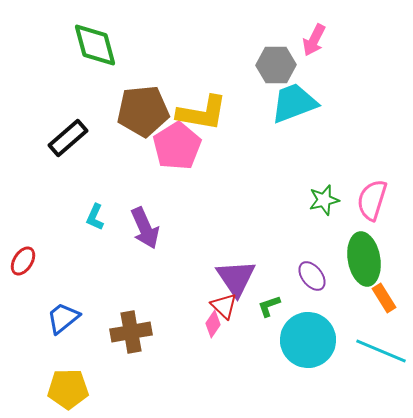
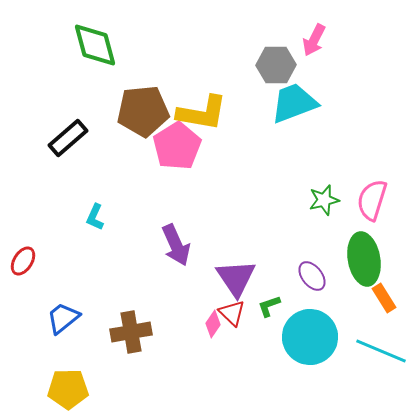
purple arrow: moved 31 px right, 17 px down
red triangle: moved 8 px right, 7 px down
cyan circle: moved 2 px right, 3 px up
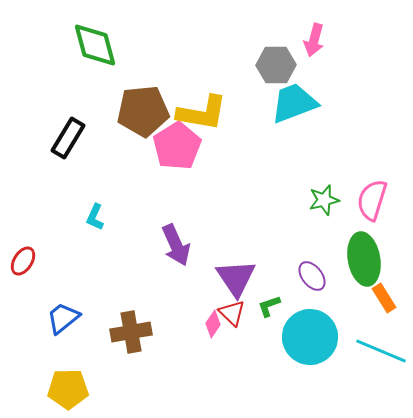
pink arrow: rotated 12 degrees counterclockwise
black rectangle: rotated 18 degrees counterclockwise
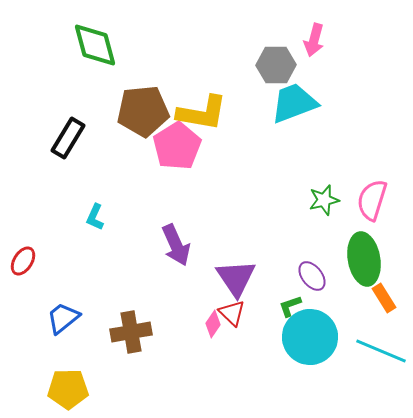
green L-shape: moved 21 px right
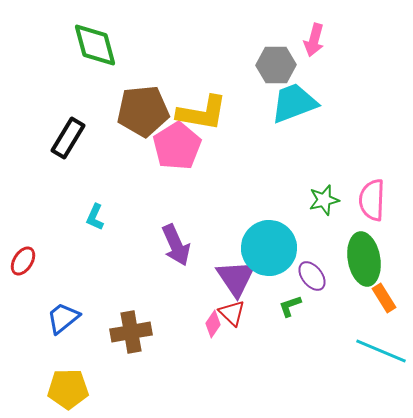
pink semicircle: rotated 15 degrees counterclockwise
cyan circle: moved 41 px left, 89 px up
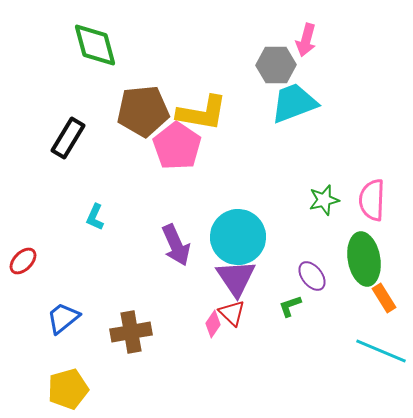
pink arrow: moved 8 px left
pink pentagon: rotated 6 degrees counterclockwise
cyan circle: moved 31 px left, 11 px up
red ellipse: rotated 12 degrees clockwise
yellow pentagon: rotated 15 degrees counterclockwise
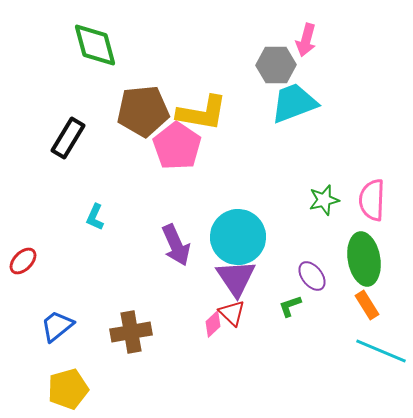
orange rectangle: moved 17 px left, 7 px down
blue trapezoid: moved 6 px left, 8 px down
pink diamond: rotated 12 degrees clockwise
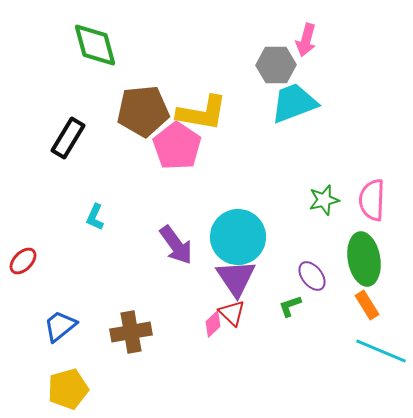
purple arrow: rotated 12 degrees counterclockwise
blue trapezoid: moved 3 px right
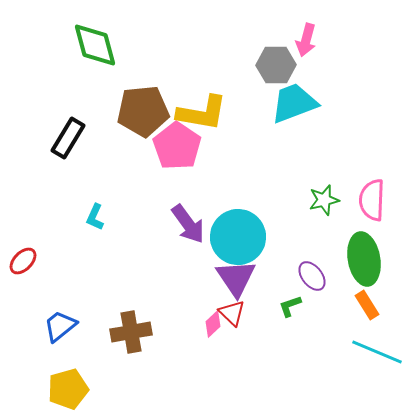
purple arrow: moved 12 px right, 21 px up
cyan line: moved 4 px left, 1 px down
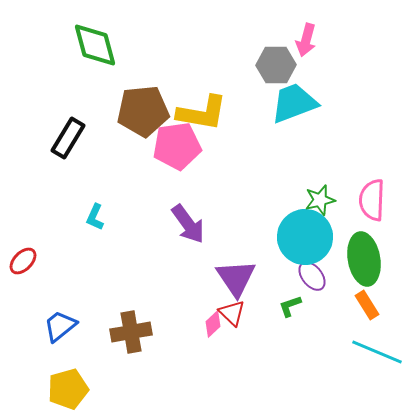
pink pentagon: rotated 30 degrees clockwise
green star: moved 4 px left
cyan circle: moved 67 px right
